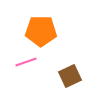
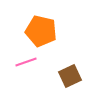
orange pentagon: rotated 12 degrees clockwise
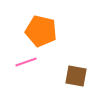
brown square: moved 6 px right; rotated 35 degrees clockwise
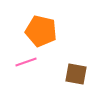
brown square: moved 2 px up
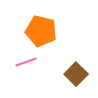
brown square: rotated 35 degrees clockwise
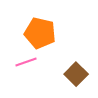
orange pentagon: moved 1 px left, 2 px down
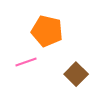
orange pentagon: moved 7 px right, 2 px up
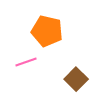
brown square: moved 5 px down
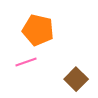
orange pentagon: moved 9 px left, 1 px up
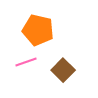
brown square: moved 13 px left, 9 px up
